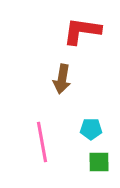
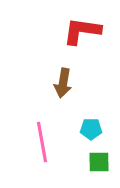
brown arrow: moved 1 px right, 4 px down
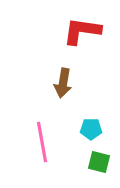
green square: rotated 15 degrees clockwise
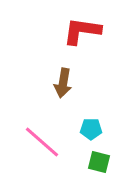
pink line: rotated 39 degrees counterclockwise
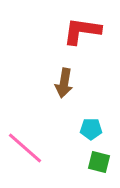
brown arrow: moved 1 px right
pink line: moved 17 px left, 6 px down
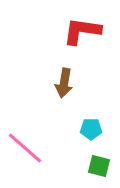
green square: moved 4 px down
